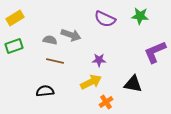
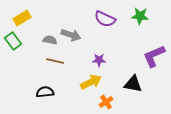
yellow rectangle: moved 7 px right
green rectangle: moved 1 px left, 5 px up; rotated 72 degrees clockwise
purple L-shape: moved 1 px left, 4 px down
black semicircle: moved 1 px down
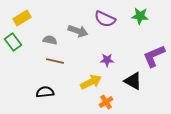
gray arrow: moved 7 px right, 4 px up
green rectangle: moved 1 px down
purple star: moved 8 px right
black triangle: moved 3 px up; rotated 18 degrees clockwise
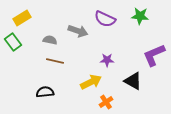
purple L-shape: moved 1 px up
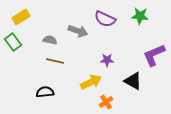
yellow rectangle: moved 1 px left, 1 px up
